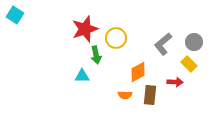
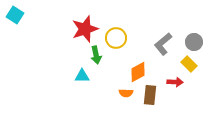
orange semicircle: moved 1 px right, 2 px up
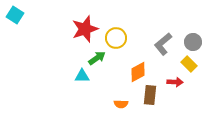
gray circle: moved 1 px left
green arrow: moved 1 px right, 3 px down; rotated 114 degrees counterclockwise
orange semicircle: moved 5 px left, 11 px down
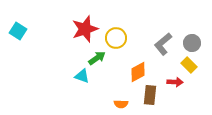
cyan square: moved 3 px right, 16 px down
gray circle: moved 1 px left, 1 px down
yellow rectangle: moved 1 px down
cyan triangle: rotated 21 degrees clockwise
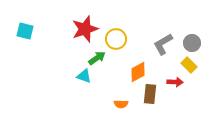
cyan square: moved 7 px right; rotated 18 degrees counterclockwise
yellow circle: moved 1 px down
gray L-shape: rotated 10 degrees clockwise
cyan triangle: moved 2 px right
brown rectangle: moved 1 px up
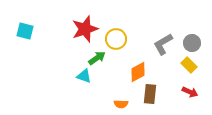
red arrow: moved 15 px right, 10 px down; rotated 21 degrees clockwise
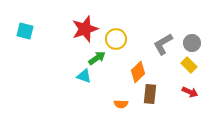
orange diamond: rotated 15 degrees counterclockwise
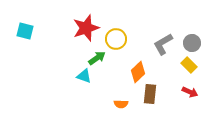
red star: moved 1 px right, 1 px up
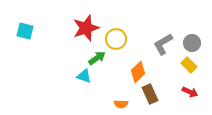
brown rectangle: rotated 30 degrees counterclockwise
